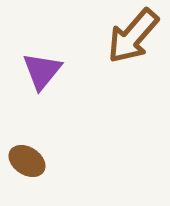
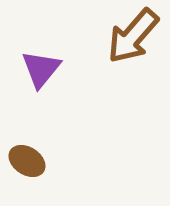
purple triangle: moved 1 px left, 2 px up
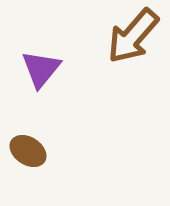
brown ellipse: moved 1 px right, 10 px up
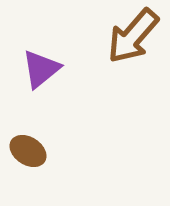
purple triangle: rotated 12 degrees clockwise
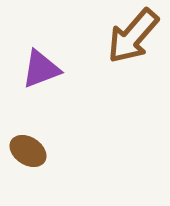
purple triangle: rotated 18 degrees clockwise
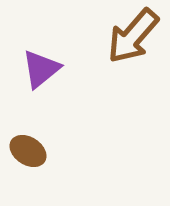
purple triangle: rotated 18 degrees counterclockwise
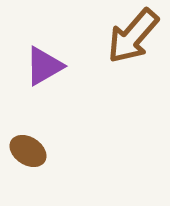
purple triangle: moved 3 px right, 3 px up; rotated 9 degrees clockwise
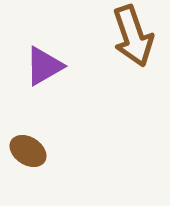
brown arrow: rotated 60 degrees counterclockwise
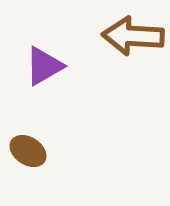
brown arrow: rotated 112 degrees clockwise
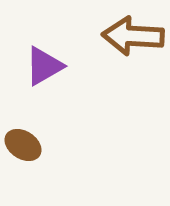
brown ellipse: moved 5 px left, 6 px up
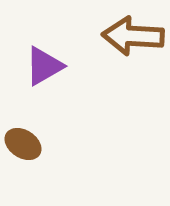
brown ellipse: moved 1 px up
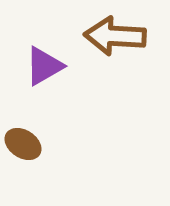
brown arrow: moved 18 px left
